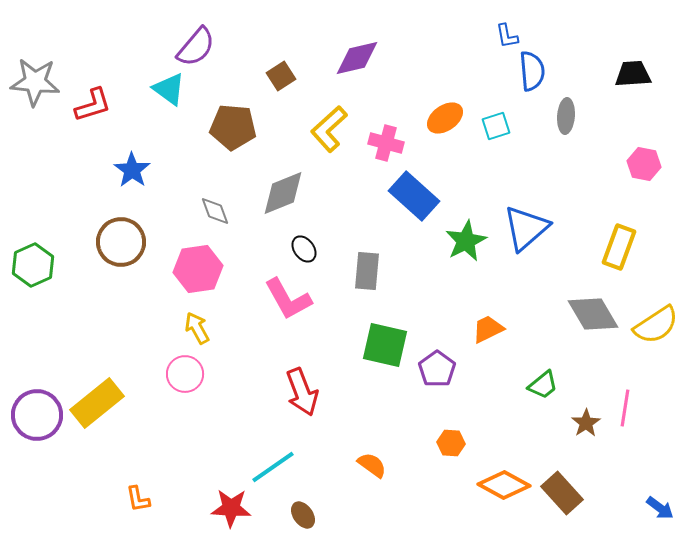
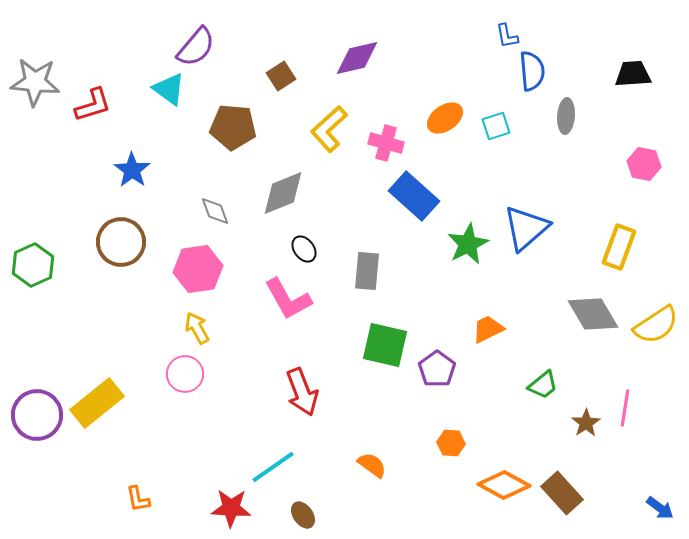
green star at (466, 241): moved 2 px right, 3 px down
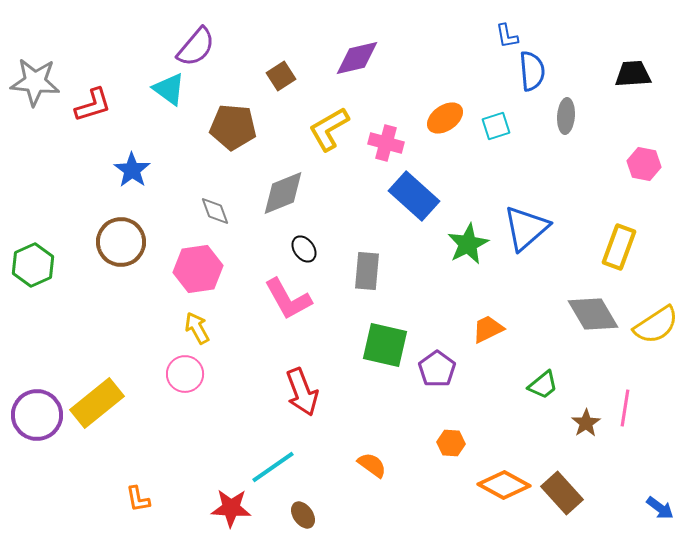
yellow L-shape at (329, 129): rotated 12 degrees clockwise
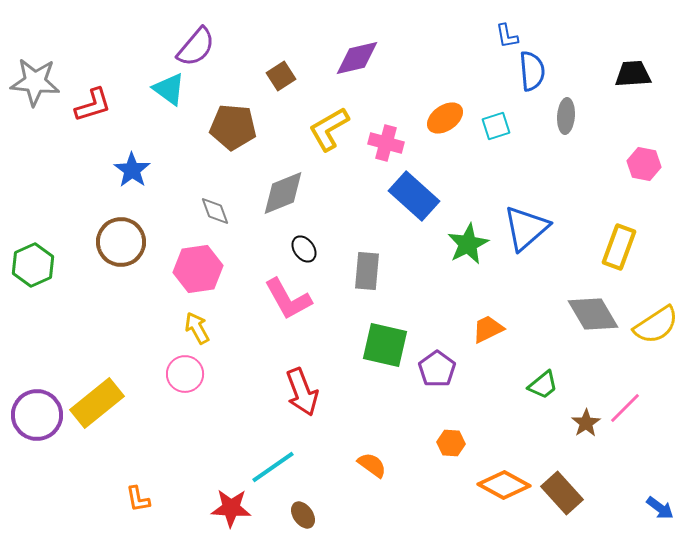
pink line at (625, 408): rotated 36 degrees clockwise
